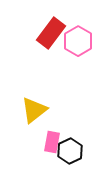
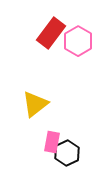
yellow triangle: moved 1 px right, 6 px up
black hexagon: moved 3 px left, 2 px down
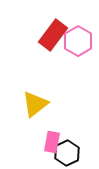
red rectangle: moved 2 px right, 2 px down
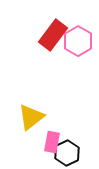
yellow triangle: moved 4 px left, 13 px down
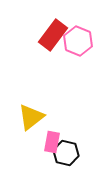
pink hexagon: rotated 8 degrees counterclockwise
black hexagon: moved 1 px left; rotated 20 degrees counterclockwise
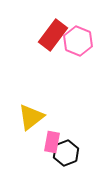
black hexagon: rotated 25 degrees clockwise
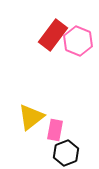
pink rectangle: moved 3 px right, 12 px up
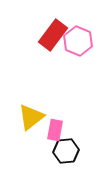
black hexagon: moved 2 px up; rotated 15 degrees clockwise
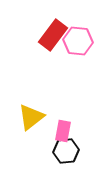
pink hexagon: rotated 16 degrees counterclockwise
pink rectangle: moved 8 px right, 1 px down
